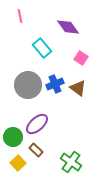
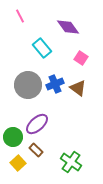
pink line: rotated 16 degrees counterclockwise
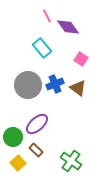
pink line: moved 27 px right
pink square: moved 1 px down
green cross: moved 1 px up
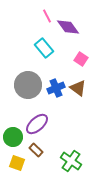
cyan rectangle: moved 2 px right
blue cross: moved 1 px right, 4 px down
yellow square: moved 1 px left; rotated 28 degrees counterclockwise
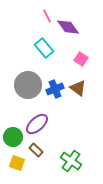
blue cross: moved 1 px left, 1 px down
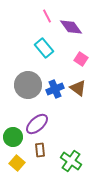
purple diamond: moved 3 px right
brown rectangle: moved 4 px right; rotated 40 degrees clockwise
yellow square: rotated 21 degrees clockwise
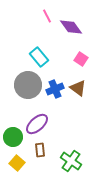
cyan rectangle: moved 5 px left, 9 px down
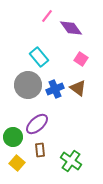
pink line: rotated 64 degrees clockwise
purple diamond: moved 1 px down
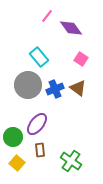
purple ellipse: rotated 10 degrees counterclockwise
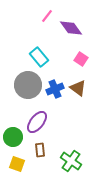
purple ellipse: moved 2 px up
yellow square: moved 1 px down; rotated 21 degrees counterclockwise
